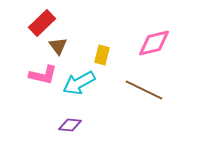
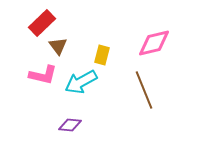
cyan arrow: moved 2 px right, 1 px up
brown line: rotated 42 degrees clockwise
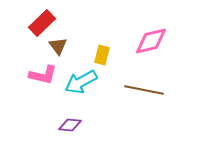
pink diamond: moved 3 px left, 2 px up
brown line: rotated 57 degrees counterclockwise
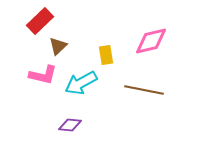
red rectangle: moved 2 px left, 2 px up
brown triangle: rotated 24 degrees clockwise
yellow rectangle: moved 4 px right; rotated 24 degrees counterclockwise
cyan arrow: moved 1 px down
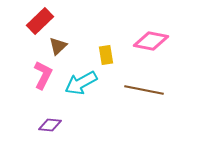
pink diamond: rotated 24 degrees clockwise
pink L-shape: rotated 76 degrees counterclockwise
purple diamond: moved 20 px left
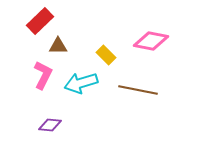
brown triangle: rotated 42 degrees clockwise
yellow rectangle: rotated 36 degrees counterclockwise
cyan arrow: rotated 12 degrees clockwise
brown line: moved 6 px left
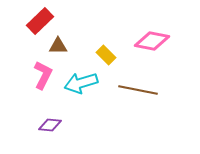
pink diamond: moved 1 px right
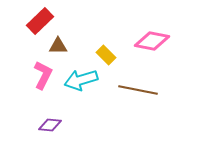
cyan arrow: moved 3 px up
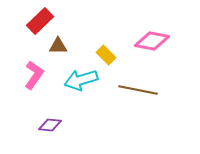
pink L-shape: moved 9 px left; rotated 8 degrees clockwise
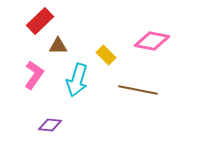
cyan arrow: moved 4 px left; rotated 56 degrees counterclockwise
